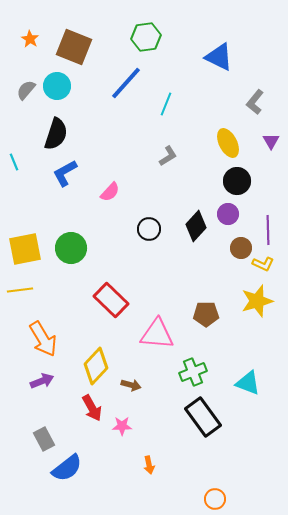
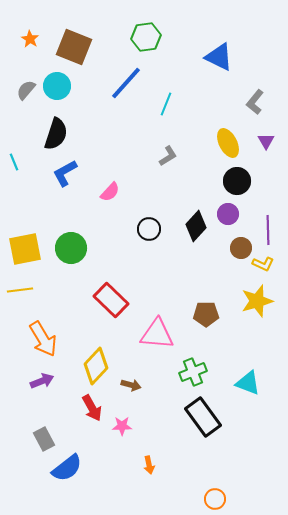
purple triangle at (271, 141): moved 5 px left
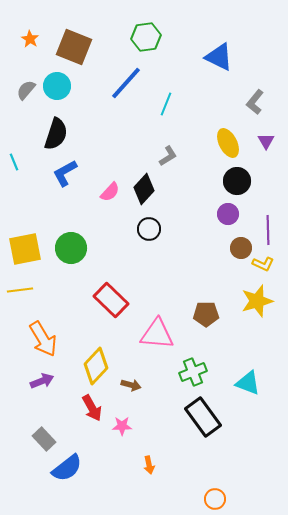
black diamond at (196, 226): moved 52 px left, 37 px up
gray rectangle at (44, 439): rotated 15 degrees counterclockwise
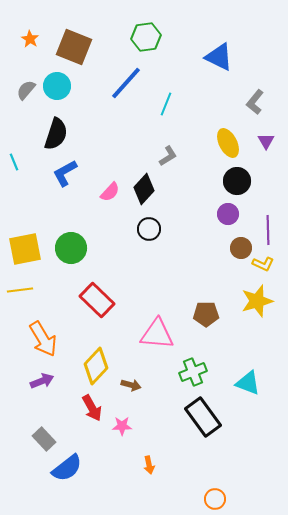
red rectangle at (111, 300): moved 14 px left
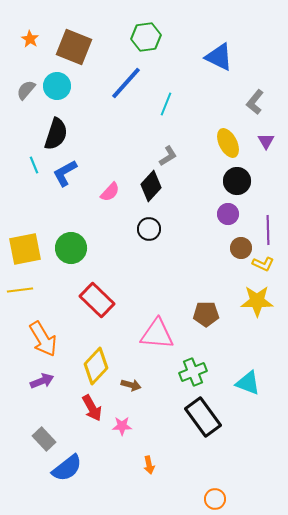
cyan line at (14, 162): moved 20 px right, 3 px down
black diamond at (144, 189): moved 7 px right, 3 px up
yellow star at (257, 301): rotated 16 degrees clockwise
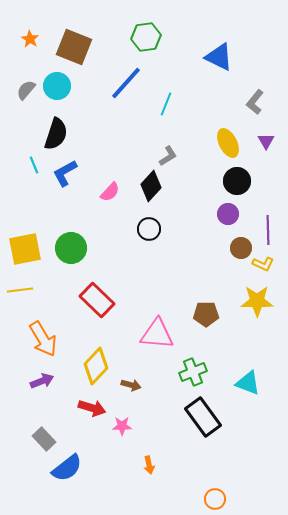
red arrow at (92, 408): rotated 44 degrees counterclockwise
